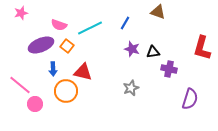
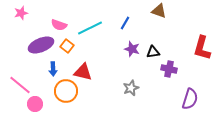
brown triangle: moved 1 px right, 1 px up
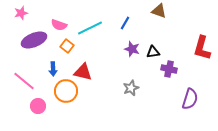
purple ellipse: moved 7 px left, 5 px up
pink line: moved 4 px right, 4 px up
pink circle: moved 3 px right, 2 px down
